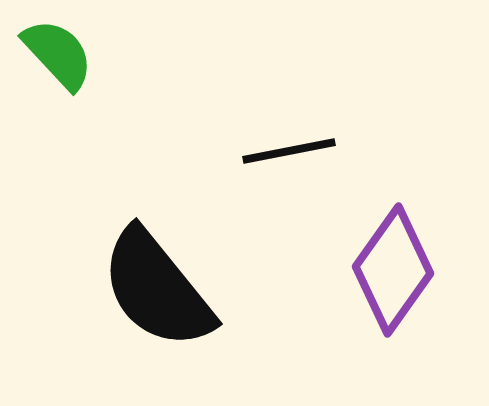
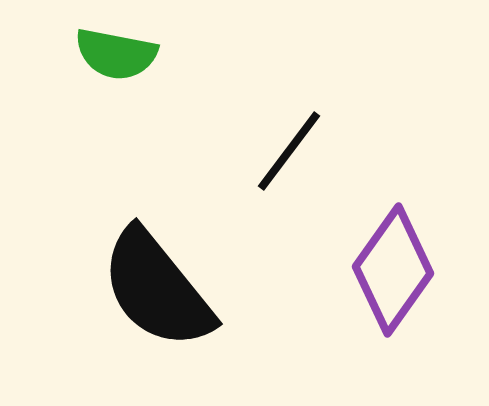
green semicircle: moved 58 px right; rotated 144 degrees clockwise
black line: rotated 42 degrees counterclockwise
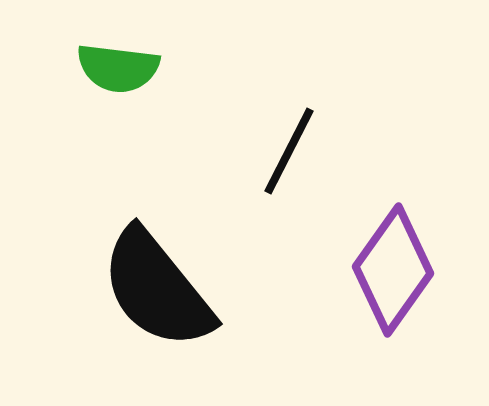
green semicircle: moved 2 px right, 14 px down; rotated 4 degrees counterclockwise
black line: rotated 10 degrees counterclockwise
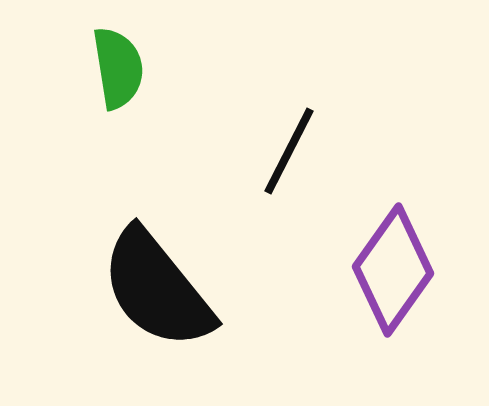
green semicircle: rotated 106 degrees counterclockwise
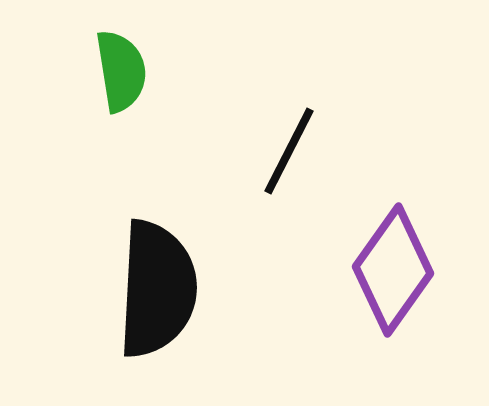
green semicircle: moved 3 px right, 3 px down
black semicircle: rotated 138 degrees counterclockwise
